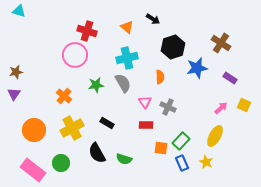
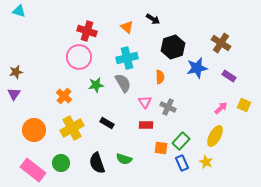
pink circle: moved 4 px right, 2 px down
purple rectangle: moved 1 px left, 2 px up
black semicircle: moved 10 px down; rotated 10 degrees clockwise
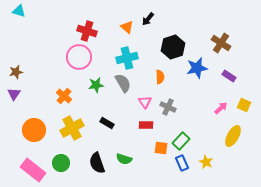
black arrow: moved 5 px left; rotated 96 degrees clockwise
yellow ellipse: moved 18 px right
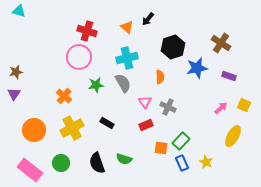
purple rectangle: rotated 16 degrees counterclockwise
red rectangle: rotated 24 degrees counterclockwise
pink rectangle: moved 3 px left
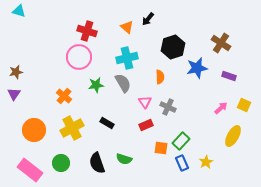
yellow star: rotated 16 degrees clockwise
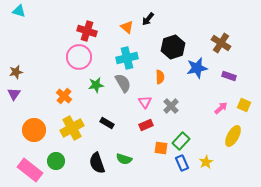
gray cross: moved 3 px right, 1 px up; rotated 21 degrees clockwise
green circle: moved 5 px left, 2 px up
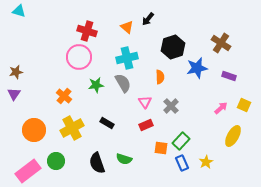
pink rectangle: moved 2 px left, 1 px down; rotated 75 degrees counterclockwise
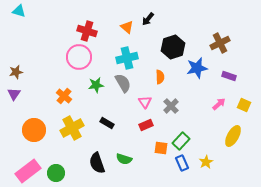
brown cross: moved 1 px left; rotated 30 degrees clockwise
pink arrow: moved 2 px left, 4 px up
green circle: moved 12 px down
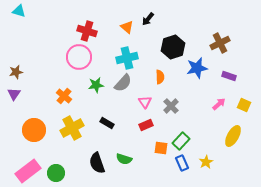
gray semicircle: rotated 72 degrees clockwise
